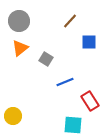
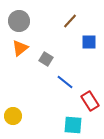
blue line: rotated 60 degrees clockwise
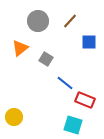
gray circle: moved 19 px right
blue line: moved 1 px down
red rectangle: moved 5 px left, 1 px up; rotated 36 degrees counterclockwise
yellow circle: moved 1 px right, 1 px down
cyan square: rotated 12 degrees clockwise
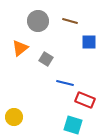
brown line: rotated 63 degrees clockwise
blue line: rotated 24 degrees counterclockwise
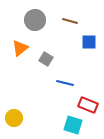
gray circle: moved 3 px left, 1 px up
red rectangle: moved 3 px right, 5 px down
yellow circle: moved 1 px down
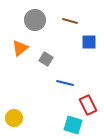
red rectangle: rotated 42 degrees clockwise
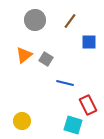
brown line: rotated 70 degrees counterclockwise
orange triangle: moved 4 px right, 7 px down
yellow circle: moved 8 px right, 3 px down
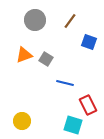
blue square: rotated 21 degrees clockwise
orange triangle: rotated 18 degrees clockwise
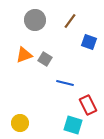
gray square: moved 1 px left
yellow circle: moved 2 px left, 2 px down
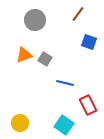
brown line: moved 8 px right, 7 px up
cyan square: moved 9 px left; rotated 18 degrees clockwise
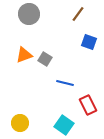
gray circle: moved 6 px left, 6 px up
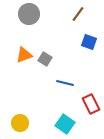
red rectangle: moved 3 px right, 1 px up
cyan square: moved 1 px right, 1 px up
